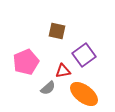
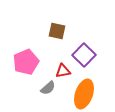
purple square: rotated 10 degrees counterclockwise
orange ellipse: rotated 72 degrees clockwise
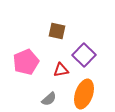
red triangle: moved 2 px left, 1 px up
gray semicircle: moved 1 px right, 11 px down
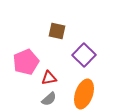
red triangle: moved 12 px left, 8 px down
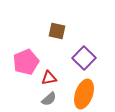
purple square: moved 3 px down
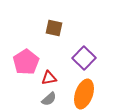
brown square: moved 3 px left, 3 px up
pink pentagon: rotated 10 degrees counterclockwise
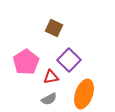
brown square: rotated 12 degrees clockwise
purple square: moved 15 px left, 2 px down
red triangle: moved 2 px right, 1 px up
gray semicircle: rotated 14 degrees clockwise
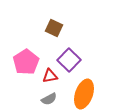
red triangle: moved 1 px left, 1 px up
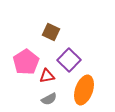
brown square: moved 3 px left, 4 px down
red triangle: moved 3 px left
orange ellipse: moved 4 px up
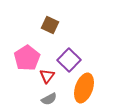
brown square: moved 1 px left, 7 px up
pink pentagon: moved 1 px right, 4 px up
red triangle: rotated 42 degrees counterclockwise
orange ellipse: moved 2 px up
